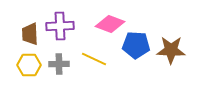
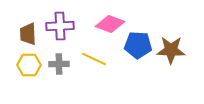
brown trapezoid: moved 2 px left
blue pentagon: moved 2 px right
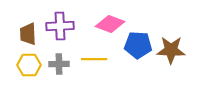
yellow line: rotated 25 degrees counterclockwise
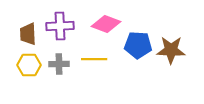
pink diamond: moved 4 px left
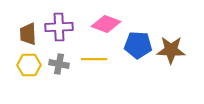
purple cross: moved 1 px left, 1 px down
gray cross: rotated 12 degrees clockwise
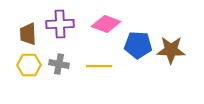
purple cross: moved 1 px right, 3 px up
yellow line: moved 5 px right, 7 px down
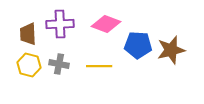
brown star: rotated 16 degrees counterclockwise
yellow hexagon: rotated 15 degrees clockwise
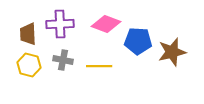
blue pentagon: moved 4 px up
brown star: moved 1 px right, 2 px down
gray cross: moved 4 px right, 4 px up
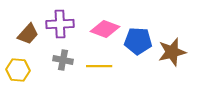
pink diamond: moved 1 px left, 5 px down
brown trapezoid: rotated 135 degrees counterclockwise
yellow hexagon: moved 11 px left, 5 px down; rotated 10 degrees counterclockwise
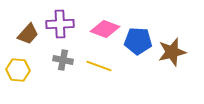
yellow line: rotated 20 degrees clockwise
